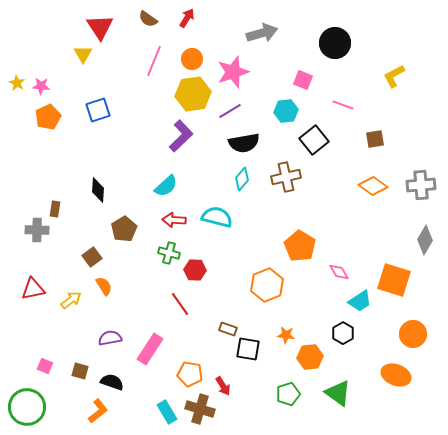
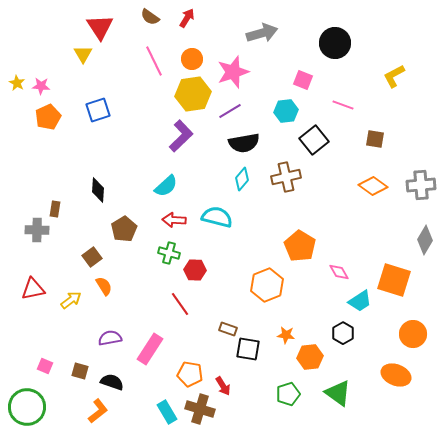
brown semicircle at (148, 19): moved 2 px right, 2 px up
pink line at (154, 61): rotated 48 degrees counterclockwise
brown square at (375, 139): rotated 18 degrees clockwise
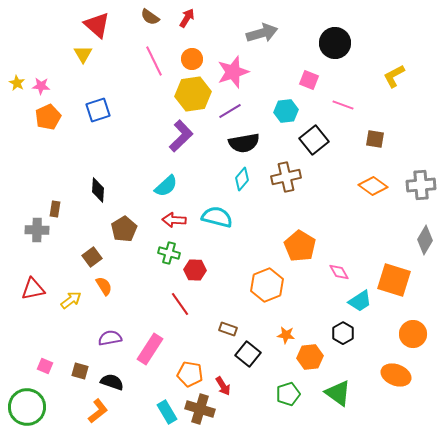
red triangle at (100, 27): moved 3 px left, 2 px up; rotated 16 degrees counterclockwise
pink square at (303, 80): moved 6 px right
black square at (248, 349): moved 5 px down; rotated 30 degrees clockwise
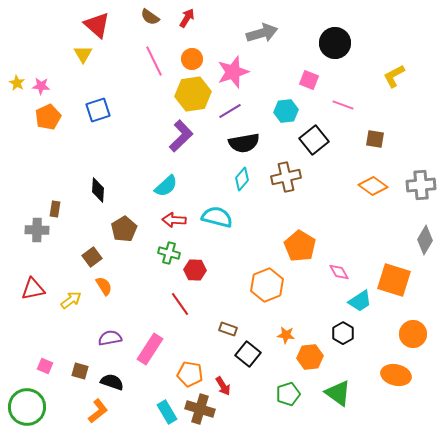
orange ellipse at (396, 375): rotated 8 degrees counterclockwise
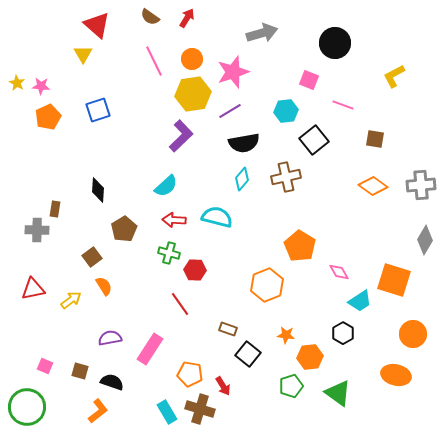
green pentagon at (288, 394): moved 3 px right, 8 px up
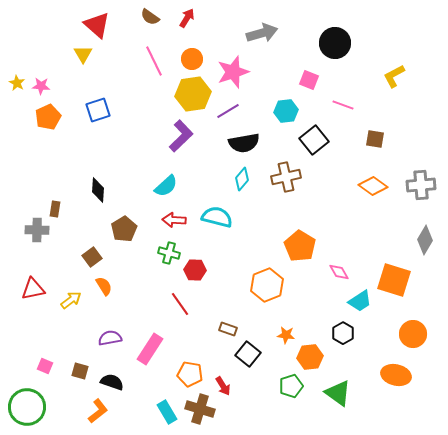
purple line at (230, 111): moved 2 px left
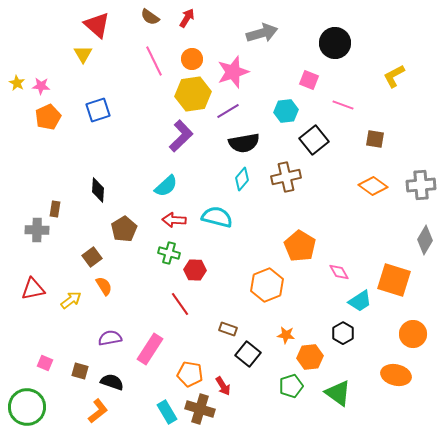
pink square at (45, 366): moved 3 px up
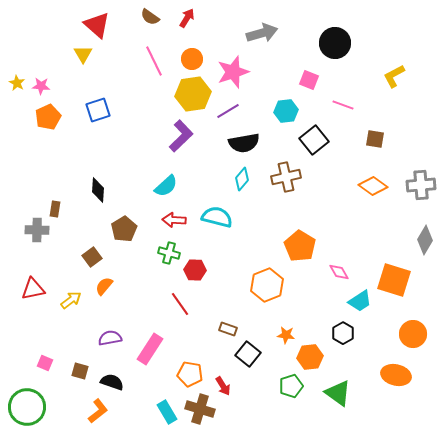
orange semicircle at (104, 286): rotated 108 degrees counterclockwise
